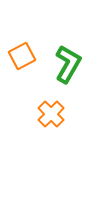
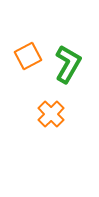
orange square: moved 6 px right
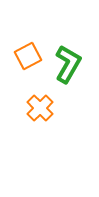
orange cross: moved 11 px left, 6 px up
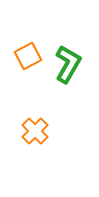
orange cross: moved 5 px left, 23 px down
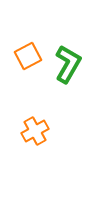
orange cross: rotated 16 degrees clockwise
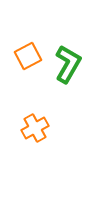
orange cross: moved 3 px up
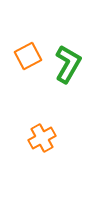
orange cross: moved 7 px right, 10 px down
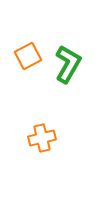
orange cross: rotated 16 degrees clockwise
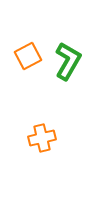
green L-shape: moved 3 px up
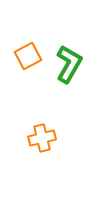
green L-shape: moved 1 px right, 3 px down
